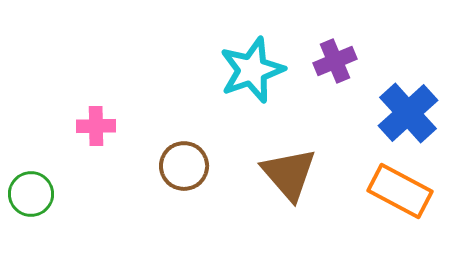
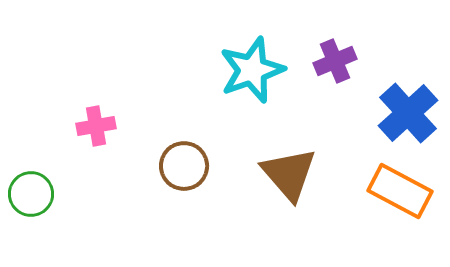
pink cross: rotated 9 degrees counterclockwise
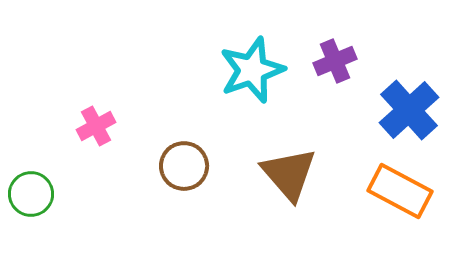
blue cross: moved 1 px right, 3 px up
pink cross: rotated 18 degrees counterclockwise
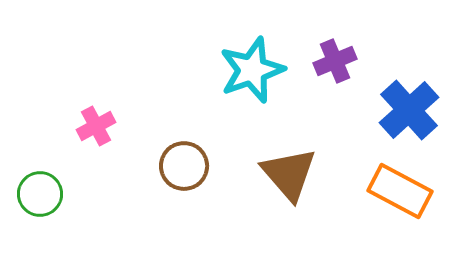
green circle: moved 9 px right
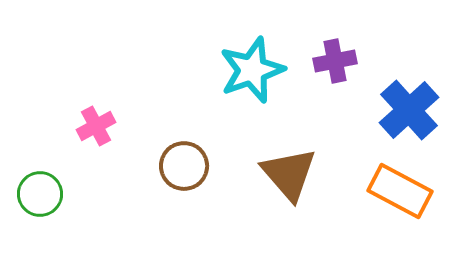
purple cross: rotated 12 degrees clockwise
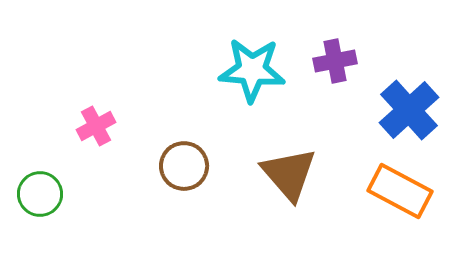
cyan star: rotated 24 degrees clockwise
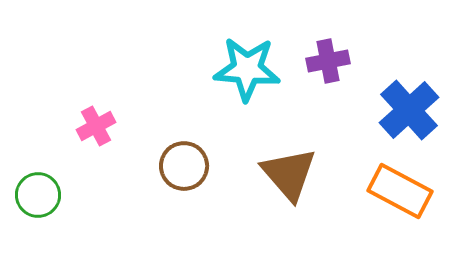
purple cross: moved 7 px left
cyan star: moved 5 px left, 1 px up
green circle: moved 2 px left, 1 px down
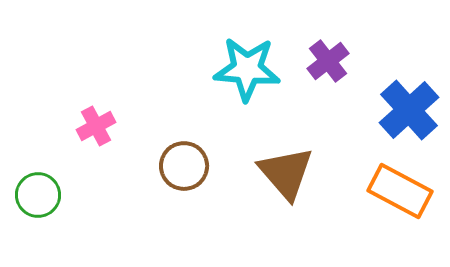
purple cross: rotated 27 degrees counterclockwise
brown triangle: moved 3 px left, 1 px up
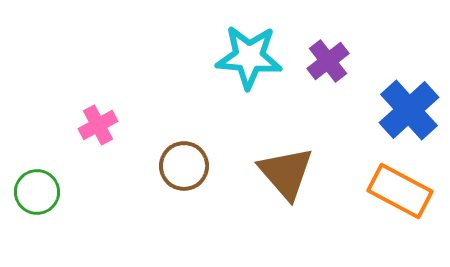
cyan star: moved 2 px right, 12 px up
pink cross: moved 2 px right, 1 px up
green circle: moved 1 px left, 3 px up
